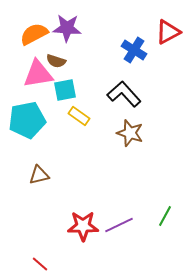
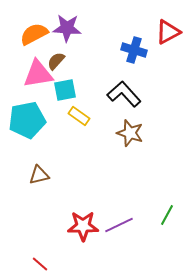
blue cross: rotated 15 degrees counterclockwise
brown semicircle: rotated 114 degrees clockwise
green line: moved 2 px right, 1 px up
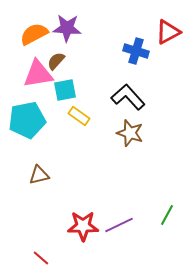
blue cross: moved 2 px right, 1 px down
black L-shape: moved 4 px right, 3 px down
red line: moved 1 px right, 6 px up
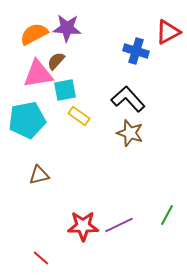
black L-shape: moved 2 px down
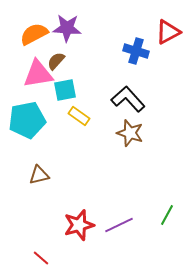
red star: moved 4 px left, 1 px up; rotated 16 degrees counterclockwise
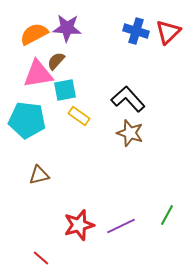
red triangle: rotated 16 degrees counterclockwise
blue cross: moved 20 px up
cyan pentagon: rotated 18 degrees clockwise
purple line: moved 2 px right, 1 px down
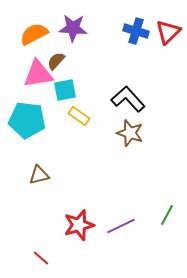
purple star: moved 6 px right
